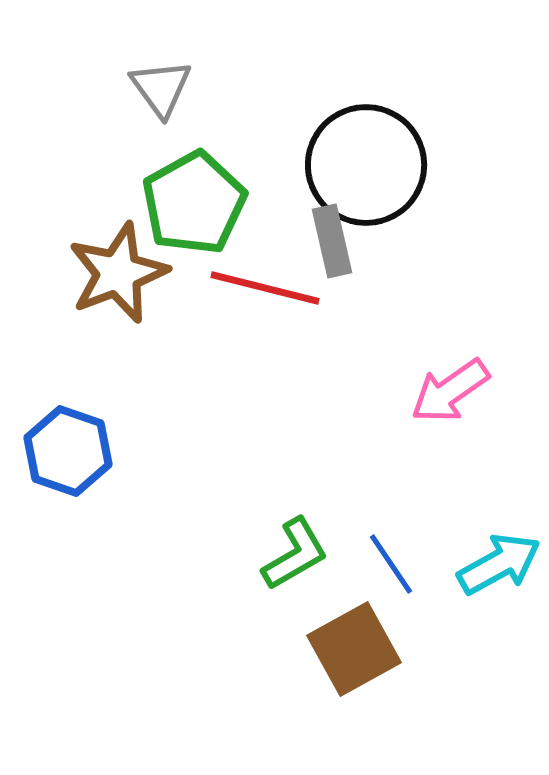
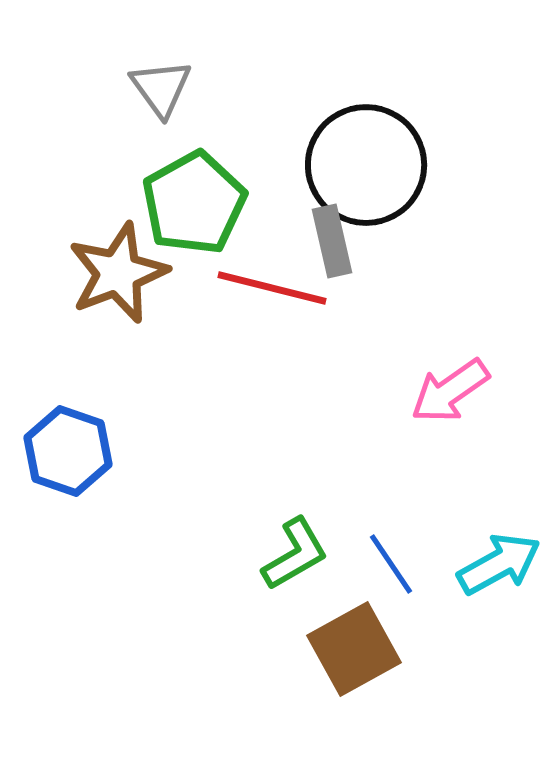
red line: moved 7 px right
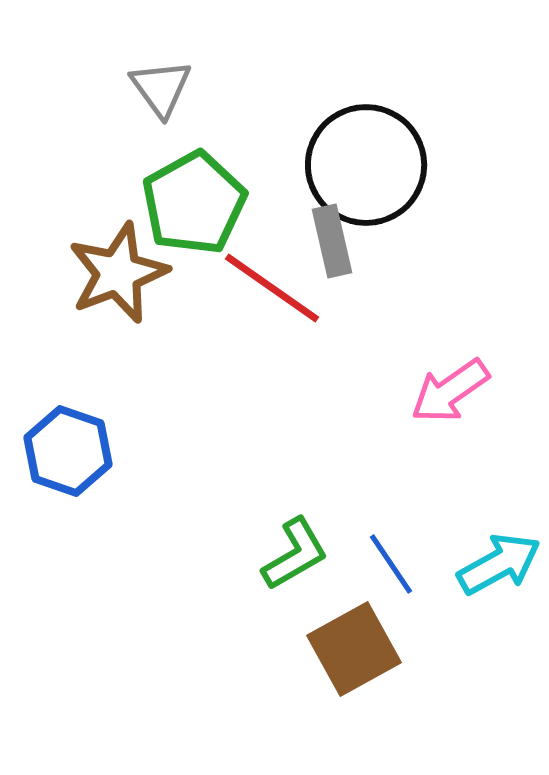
red line: rotated 21 degrees clockwise
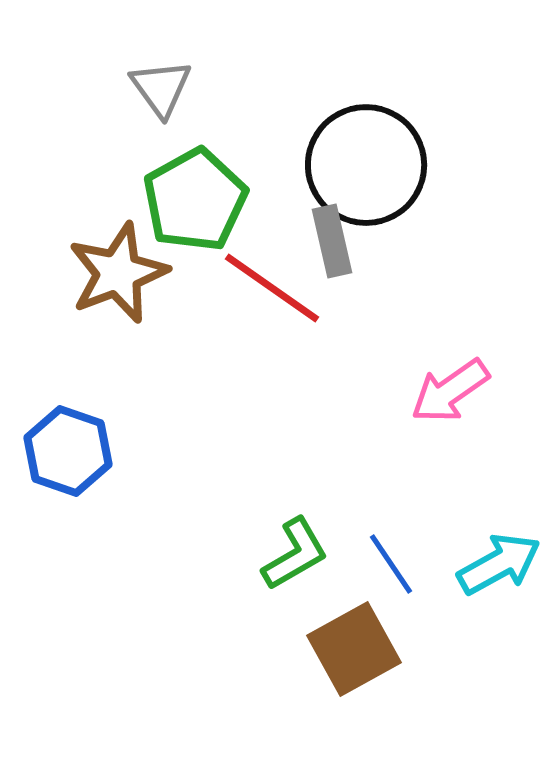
green pentagon: moved 1 px right, 3 px up
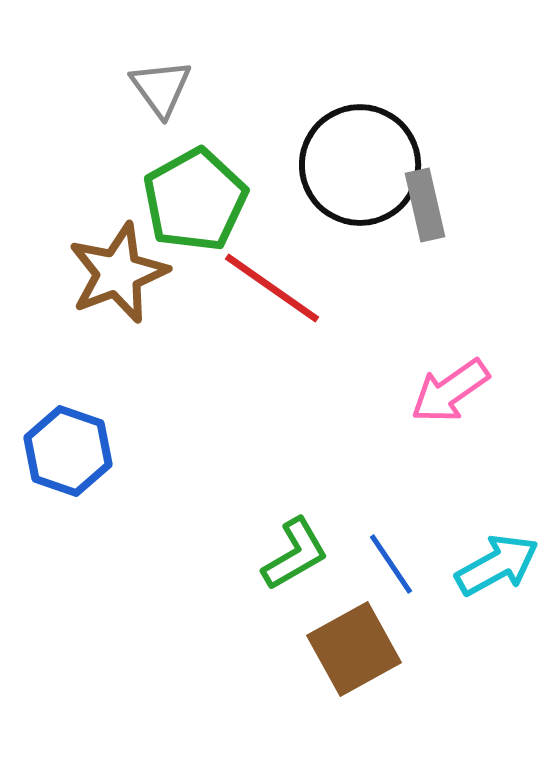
black circle: moved 6 px left
gray rectangle: moved 93 px right, 36 px up
cyan arrow: moved 2 px left, 1 px down
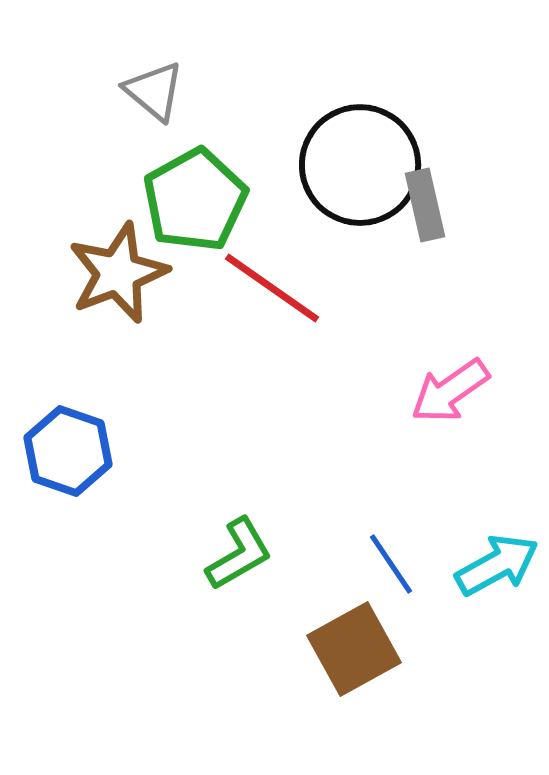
gray triangle: moved 7 px left, 3 px down; rotated 14 degrees counterclockwise
green L-shape: moved 56 px left
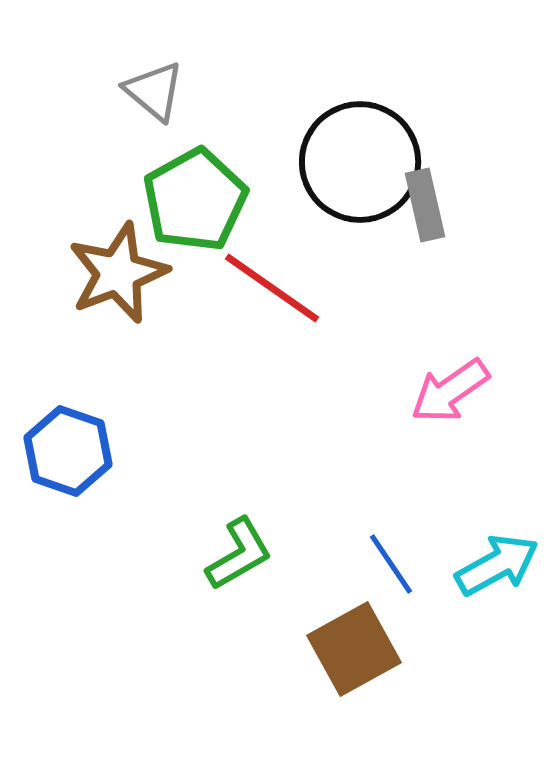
black circle: moved 3 px up
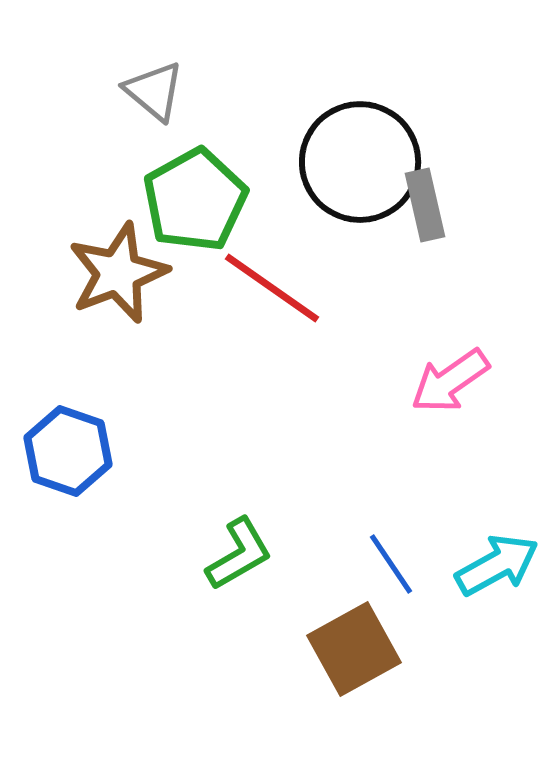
pink arrow: moved 10 px up
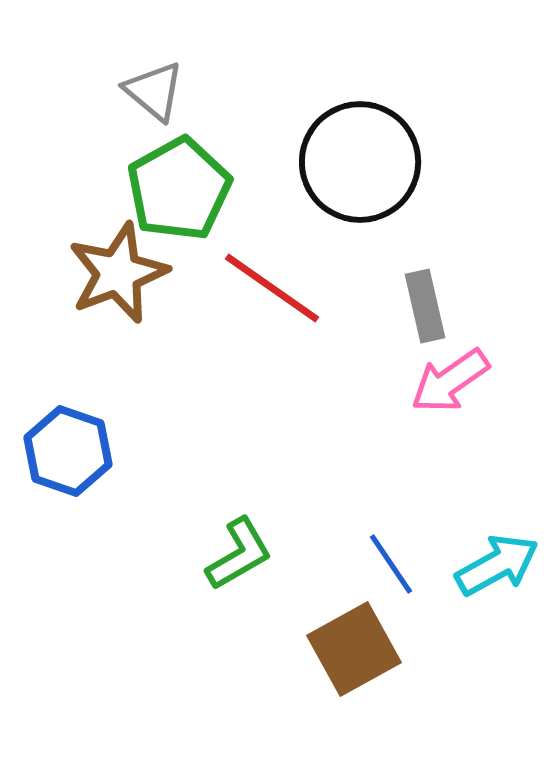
green pentagon: moved 16 px left, 11 px up
gray rectangle: moved 101 px down
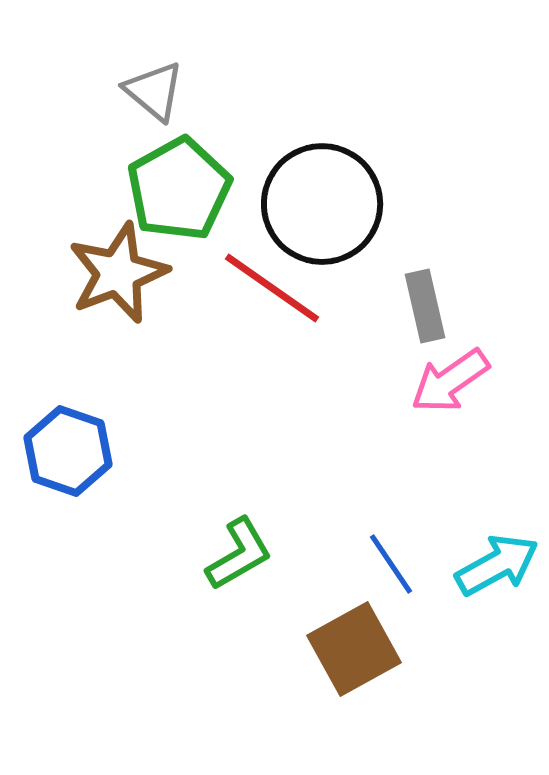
black circle: moved 38 px left, 42 px down
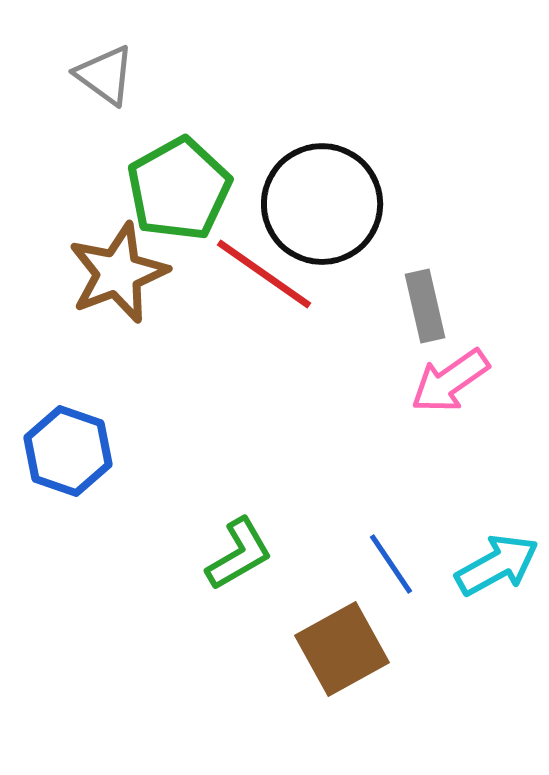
gray triangle: moved 49 px left, 16 px up; rotated 4 degrees counterclockwise
red line: moved 8 px left, 14 px up
brown square: moved 12 px left
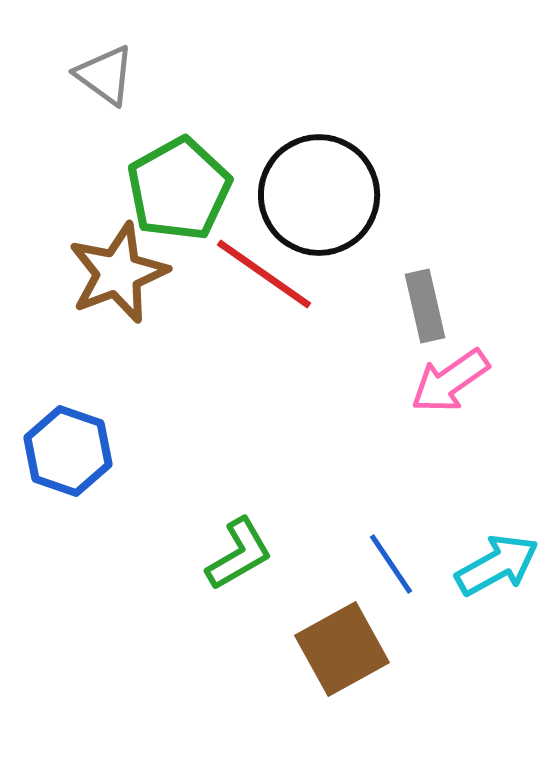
black circle: moved 3 px left, 9 px up
